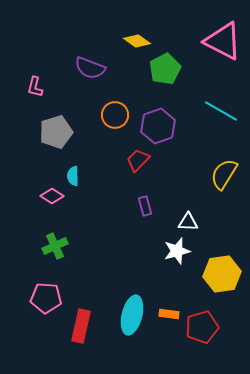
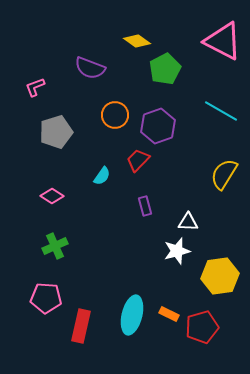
pink L-shape: rotated 55 degrees clockwise
cyan semicircle: moved 29 px right; rotated 144 degrees counterclockwise
yellow hexagon: moved 2 px left, 2 px down
orange rectangle: rotated 18 degrees clockwise
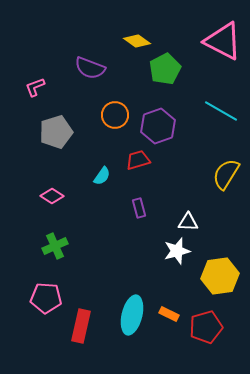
red trapezoid: rotated 30 degrees clockwise
yellow semicircle: moved 2 px right
purple rectangle: moved 6 px left, 2 px down
red pentagon: moved 4 px right
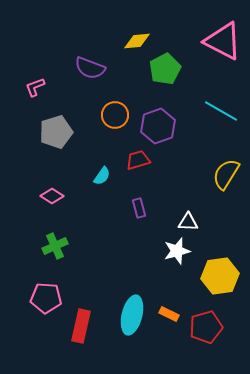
yellow diamond: rotated 40 degrees counterclockwise
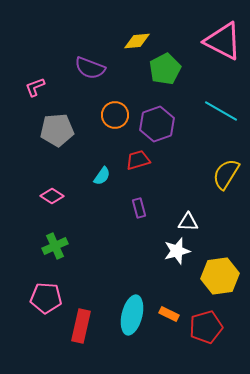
purple hexagon: moved 1 px left, 2 px up
gray pentagon: moved 1 px right, 2 px up; rotated 12 degrees clockwise
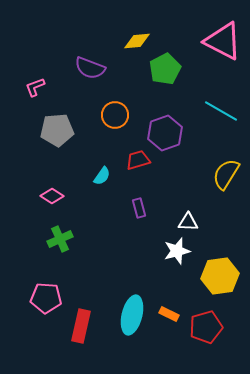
purple hexagon: moved 8 px right, 9 px down
green cross: moved 5 px right, 7 px up
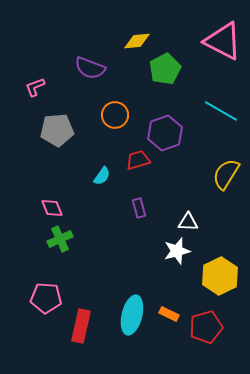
pink diamond: moved 12 px down; rotated 35 degrees clockwise
yellow hexagon: rotated 18 degrees counterclockwise
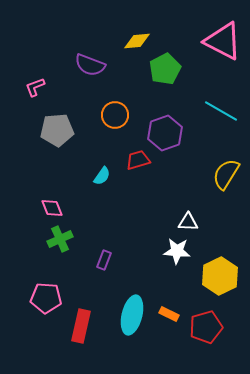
purple semicircle: moved 3 px up
purple rectangle: moved 35 px left, 52 px down; rotated 36 degrees clockwise
white star: rotated 20 degrees clockwise
